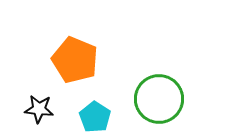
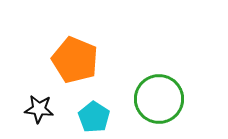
cyan pentagon: moved 1 px left
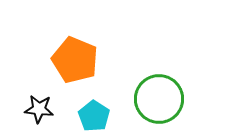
cyan pentagon: moved 1 px up
